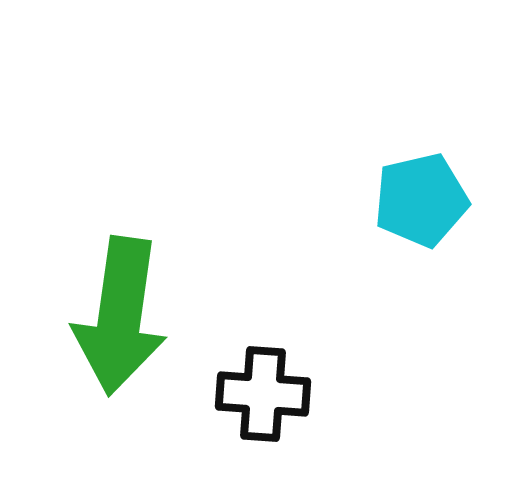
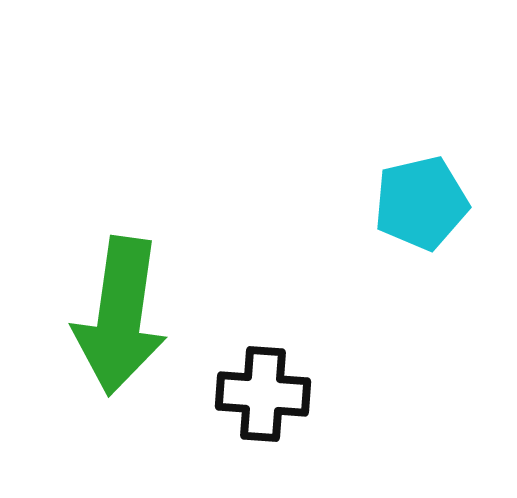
cyan pentagon: moved 3 px down
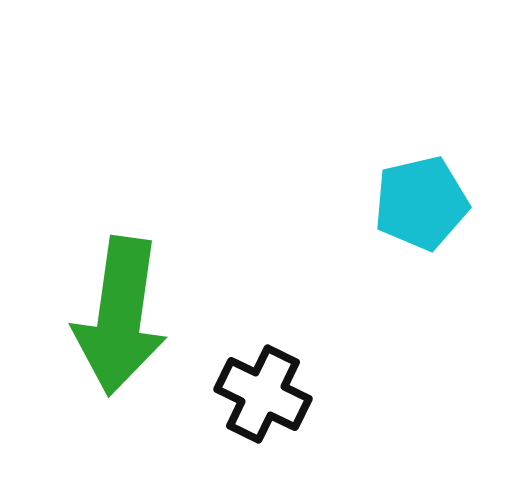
black cross: rotated 22 degrees clockwise
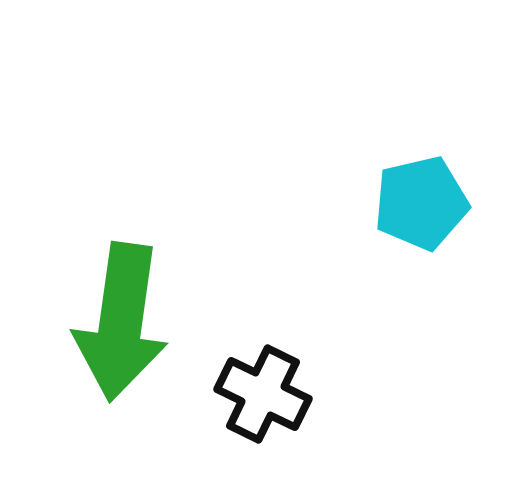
green arrow: moved 1 px right, 6 px down
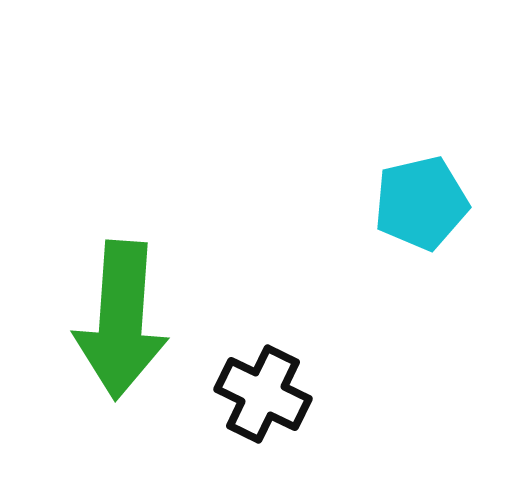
green arrow: moved 2 px up; rotated 4 degrees counterclockwise
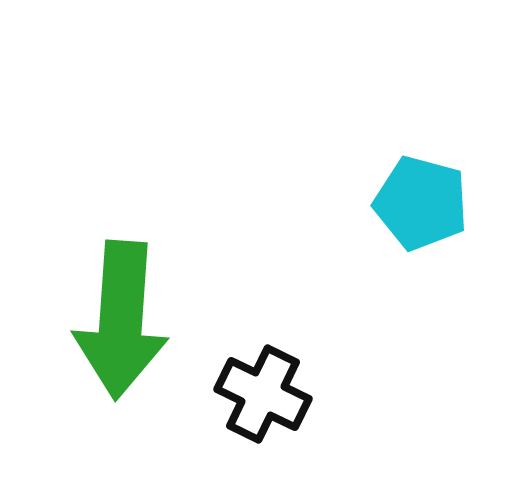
cyan pentagon: rotated 28 degrees clockwise
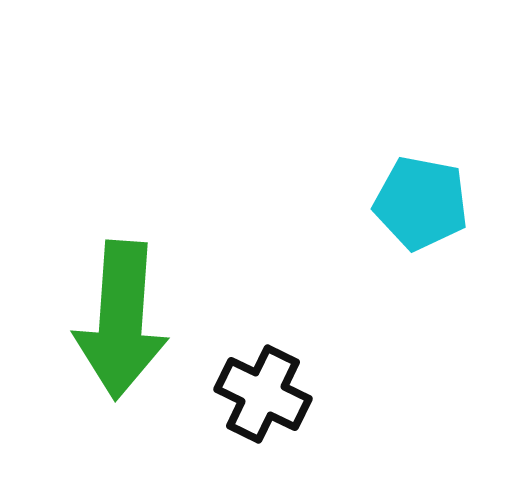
cyan pentagon: rotated 4 degrees counterclockwise
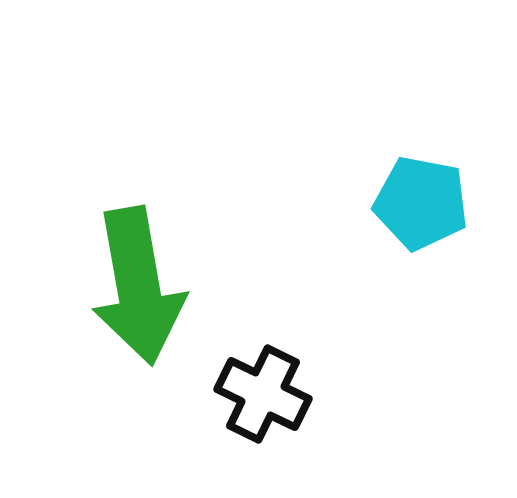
green arrow: moved 17 px right, 34 px up; rotated 14 degrees counterclockwise
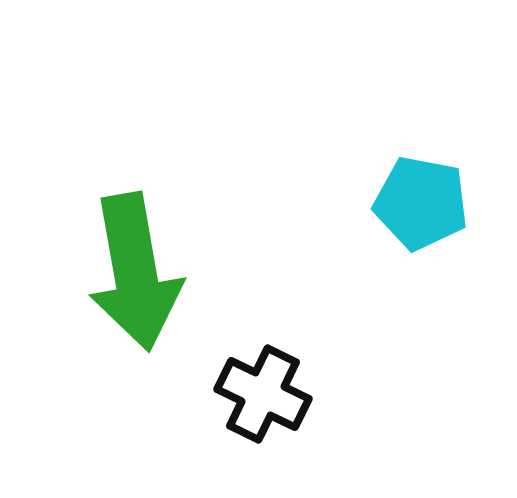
green arrow: moved 3 px left, 14 px up
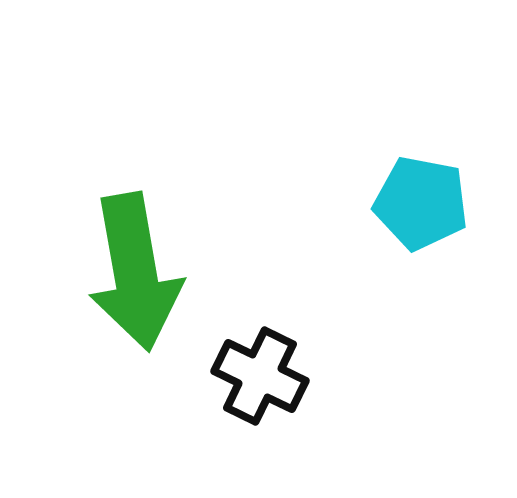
black cross: moved 3 px left, 18 px up
